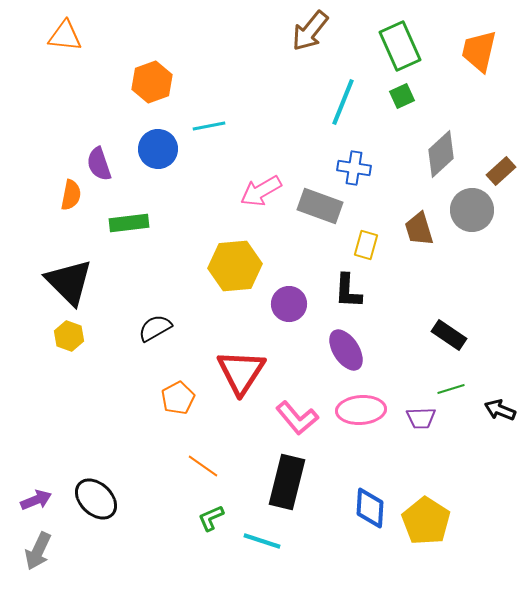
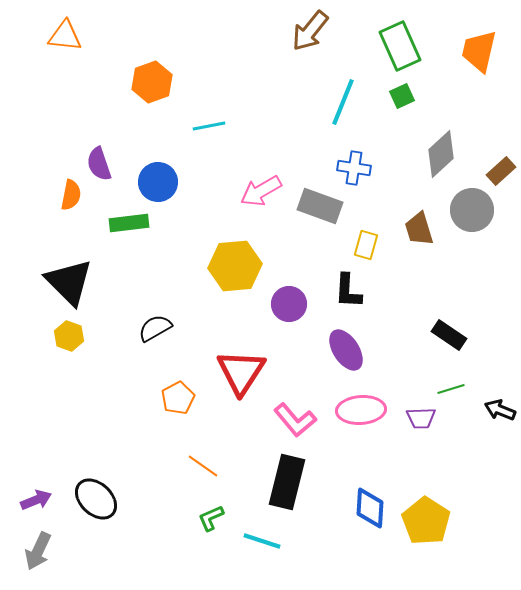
blue circle at (158, 149): moved 33 px down
pink L-shape at (297, 418): moved 2 px left, 2 px down
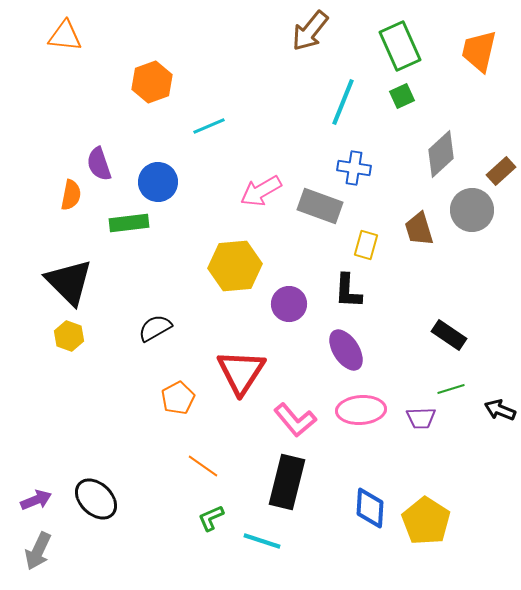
cyan line at (209, 126): rotated 12 degrees counterclockwise
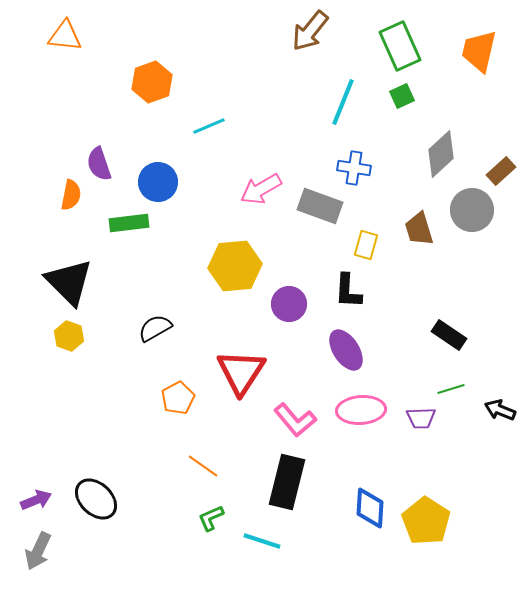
pink arrow at (261, 191): moved 2 px up
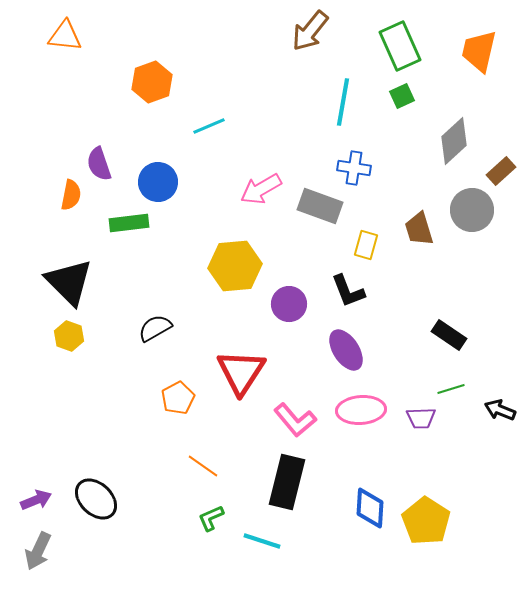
cyan line at (343, 102): rotated 12 degrees counterclockwise
gray diamond at (441, 154): moved 13 px right, 13 px up
black L-shape at (348, 291): rotated 24 degrees counterclockwise
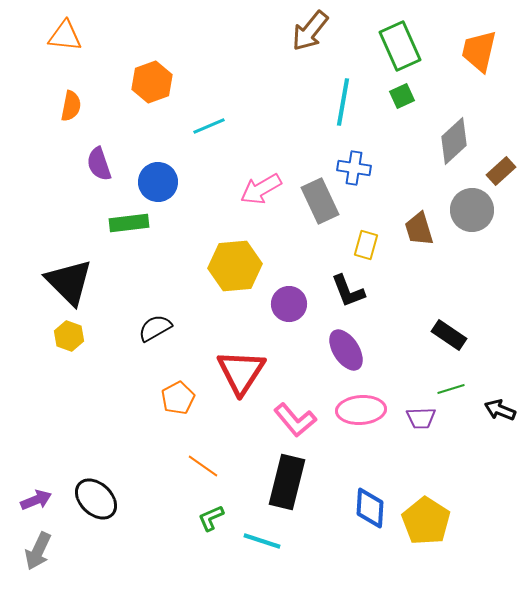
orange semicircle at (71, 195): moved 89 px up
gray rectangle at (320, 206): moved 5 px up; rotated 45 degrees clockwise
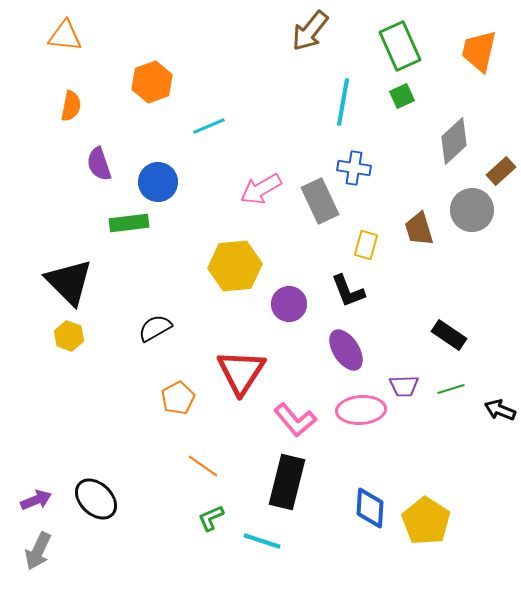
purple trapezoid at (421, 418): moved 17 px left, 32 px up
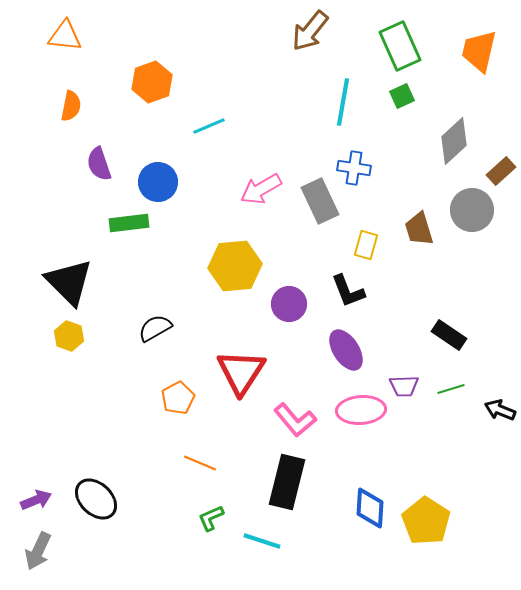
orange line at (203, 466): moved 3 px left, 3 px up; rotated 12 degrees counterclockwise
